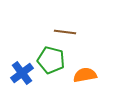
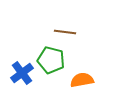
orange semicircle: moved 3 px left, 5 px down
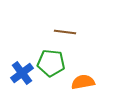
green pentagon: moved 3 px down; rotated 8 degrees counterclockwise
orange semicircle: moved 1 px right, 2 px down
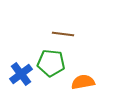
brown line: moved 2 px left, 2 px down
blue cross: moved 1 px left, 1 px down
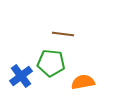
blue cross: moved 2 px down
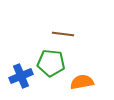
blue cross: rotated 15 degrees clockwise
orange semicircle: moved 1 px left
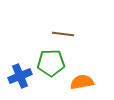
green pentagon: rotated 8 degrees counterclockwise
blue cross: moved 1 px left
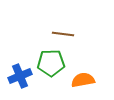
orange semicircle: moved 1 px right, 2 px up
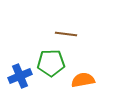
brown line: moved 3 px right
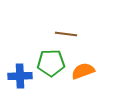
blue cross: rotated 20 degrees clockwise
orange semicircle: moved 9 px up; rotated 10 degrees counterclockwise
